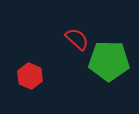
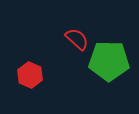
red hexagon: moved 1 px up
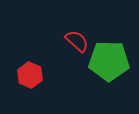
red semicircle: moved 2 px down
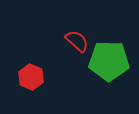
red hexagon: moved 1 px right, 2 px down
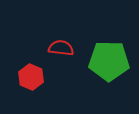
red semicircle: moved 16 px left, 7 px down; rotated 35 degrees counterclockwise
